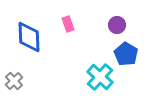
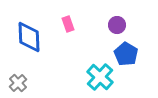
gray cross: moved 4 px right, 2 px down
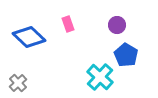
blue diamond: rotated 44 degrees counterclockwise
blue pentagon: moved 1 px down
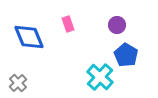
blue diamond: rotated 24 degrees clockwise
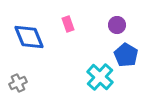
gray cross: rotated 18 degrees clockwise
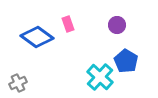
blue diamond: moved 8 px right; rotated 32 degrees counterclockwise
blue pentagon: moved 6 px down
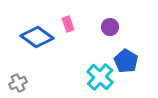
purple circle: moved 7 px left, 2 px down
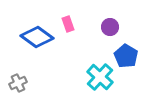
blue pentagon: moved 5 px up
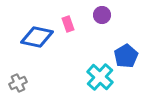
purple circle: moved 8 px left, 12 px up
blue diamond: rotated 24 degrees counterclockwise
blue pentagon: rotated 10 degrees clockwise
